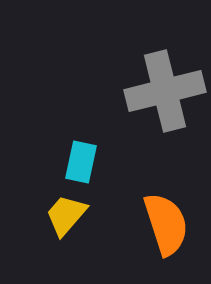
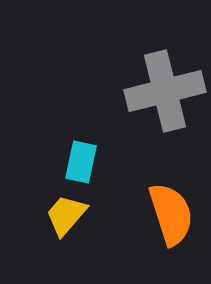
orange semicircle: moved 5 px right, 10 px up
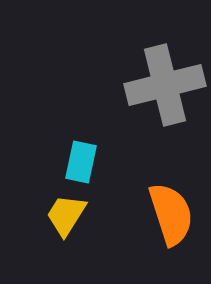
gray cross: moved 6 px up
yellow trapezoid: rotated 9 degrees counterclockwise
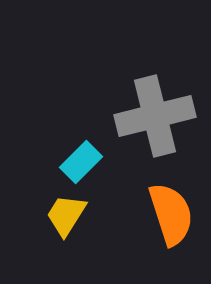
gray cross: moved 10 px left, 31 px down
cyan rectangle: rotated 33 degrees clockwise
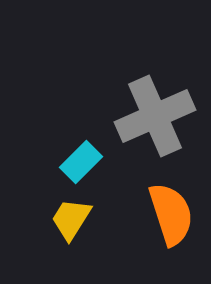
gray cross: rotated 10 degrees counterclockwise
yellow trapezoid: moved 5 px right, 4 px down
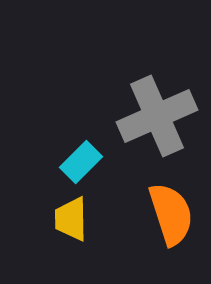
gray cross: moved 2 px right
yellow trapezoid: rotated 33 degrees counterclockwise
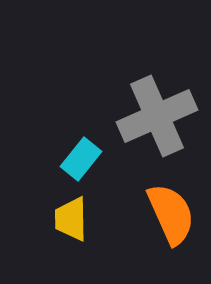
cyan rectangle: moved 3 px up; rotated 6 degrees counterclockwise
orange semicircle: rotated 6 degrees counterclockwise
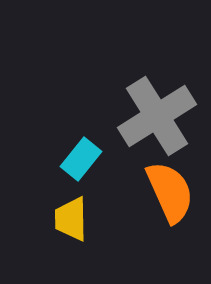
gray cross: rotated 8 degrees counterclockwise
orange semicircle: moved 1 px left, 22 px up
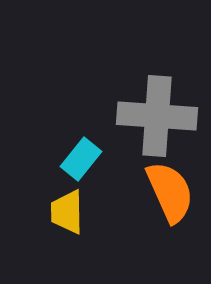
gray cross: rotated 36 degrees clockwise
yellow trapezoid: moved 4 px left, 7 px up
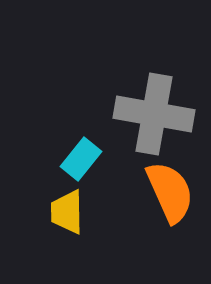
gray cross: moved 3 px left, 2 px up; rotated 6 degrees clockwise
